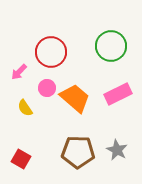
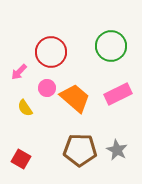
brown pentagon: moved 2 px right, 2 px up
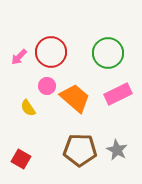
green circle: moved 3 px left, 7 px down
pink arrow: moved 15 px up
pink circle: moved 2 px up
yellow semicircle: moved 3 px right
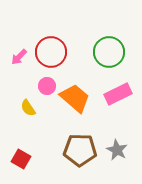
green circle: moved 1 px right, 1 px up
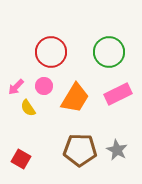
pink arrow: moved 3 px left, 30 px down
pink circle: moved 3 px left
orange trapezoid: rotated 80 degrees clockwise
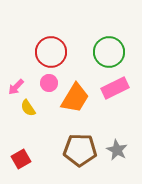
pink circle: moved 5 px right, 3 px up
pink rectangle: moved 3 px left, 6 px up
red square: rotated 30 degrees clockwise
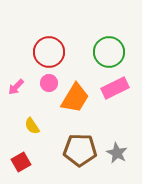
red circle: moved 2 px left
yellow semicircle: moved 4 px right, 18 px down
gray star: moved 3 px down
red square: moved 3 px down
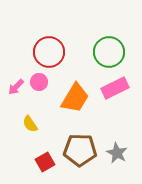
pink circle: moved 10 px left, 1 px up
yellow semicircle: moved 2 px left, 2 px up
red square: moved 24 px right
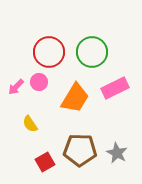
green circle: moved 17 px left
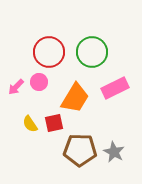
gray star: moved 3 px left, 1 px up
red square: moved 9 px right, 39 px up; rotated 18 degrees clockwise
